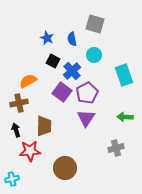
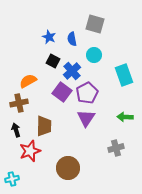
blue star: moved 2 px right, 1 px up
red star: rotated 15 degrees counterclockwise
brown circle: moved 3 px right
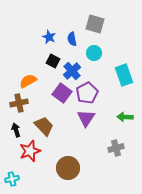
cyan circle: moved 2 px up
purple square: moved 1 px down
brown trapezoid: rotated 45 degrees counterclockwise
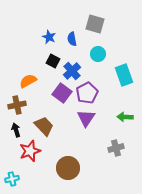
cyan circle: moved 4 px right, 1 px down
brown cross: moved 2 px left, 2 px down
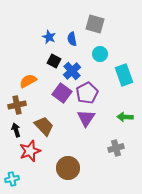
cyan circle: moved 2 px right
black square: moved 1 px right
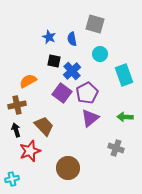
black square: rotated 16 degrees counterclockwise
purple triangle: moved 4 px right; rotated 18 degrees clockwise
gray cross: rotated 35 degrees clockwise
